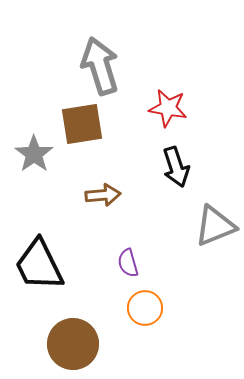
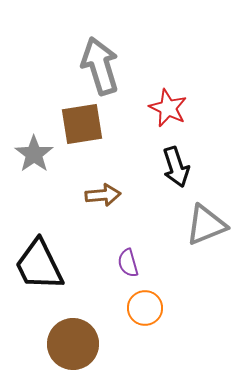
red star: rotated 15 degrees clockwise
gray triangle: moved 9 px left, 1 px up
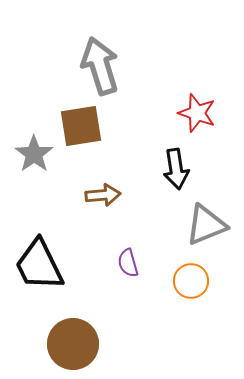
red star: moved 29 px right, 5 px down; rotated 6 degrees counterclockwise
brown square: moved 1 px left, 2 px down
black arrow: moved 2 px down; rotated 9 degrees clockwise
orange circle: moved 46 px right, 27 px up
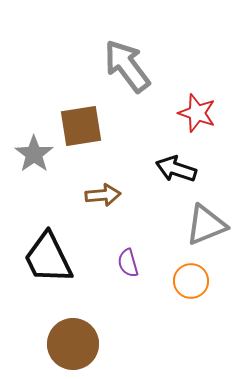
gray arrow: moved 27 px right; rotated 20 degrees counterclockwise
black arrow: rotated 117 degrees clockwise
black trapezoid: moved 9 px right, 7 px up
